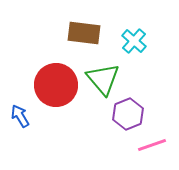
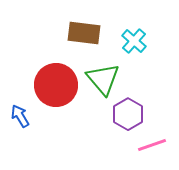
purple hexagon: rotated 8 degrees counterclockwise
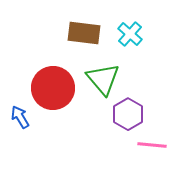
cyan cross: moved 4 px left, 7 px up
red circle: moved 3 px left, 3 px down
blue arrow: moved 1 px down
pink line: rotated 24 degrees clockwise
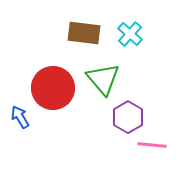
purple hexagon: moved 3 px down
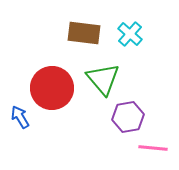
red circle: moved 1 px left
purple hexagon: rotated 20 degrees clockwise
pink line: moved 1 px right, 3 px down
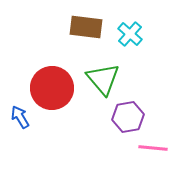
brown rectangle: moved 2 px right, 6 px up
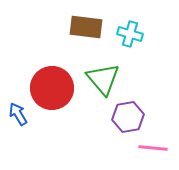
cyan cross: rotated 25 degrees counterclockwise
blue arrow: moved 2 px left, 3 px up
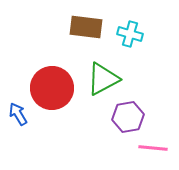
green triangle: rotated 42 degrees clockwise
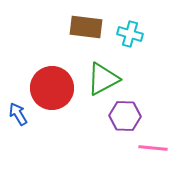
purple hexagon: moved 3 px left, 1 px up; rotated 12 degrees clockwise
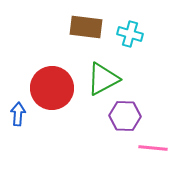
blue arrow: rotated 35 degrees clockwise
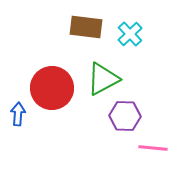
cyan cross: rotated 30 degrees clockwise
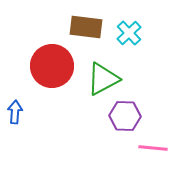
cyan cross: moved 1 px left, 1 px up
red circle: moved 22 px up
blue arrow: moved 3 px left, 2 px up
